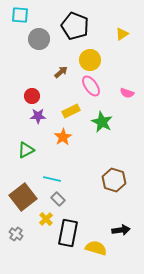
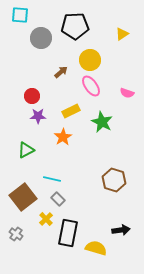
black pentagon: rotated 24 degrees counterclockwise
gray circle: moved 2 px right, 1 px up
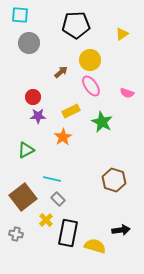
black pentagon: moved 1 px right, 1 px up
gray circle: moved 12 px left, 5 px down
red circle: moved 1 px right, 1 px down
yellow cross: moved 1 px down
gray cross: rotated 24 degrees counterclockwise
yellow semicircle: moved 1 px left, 2 px up
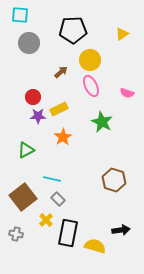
black pentagon: moved 3 px left, 5 px down
pink ellipse: rotated 10 degrees clockwise
yellow rectangle: moved 12 px left, 2 px up
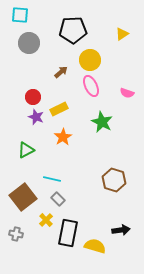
purple star: moved 2 px left, 1 px down; rotated 21 degrees clockwise
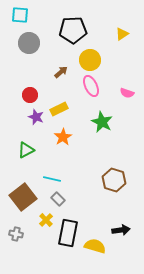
red circle: moved 3 px left, 2 px up
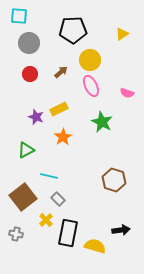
cyan square: moved 1 px left, 1 px down
red circle: moved 21 px up
cyan line: moved 3 px left, 3 px up
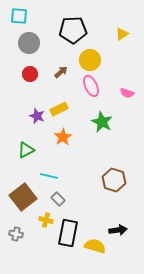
purple star: moved 1 px right, 1 px up
yellow cross: rotated 32 degrees counterclockwise
black arrow: moved 3 px left
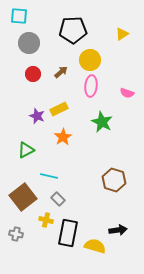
red circle: moved 3 px right
pink ellipse: rotated 30 degrees clockwise
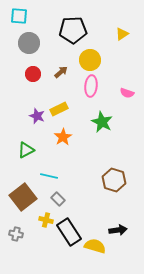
black rectangle: moved 1 px right, 1 px up; rotated 44 degrees counterclockwise
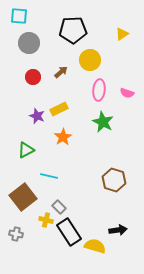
red circle: moved 3 px down
pink ellipse: moved 8 px right, 4 px down
green star: moved 1 px right
gray rectangle: moved 1 px right, 8 px down
